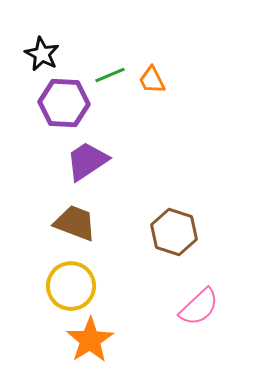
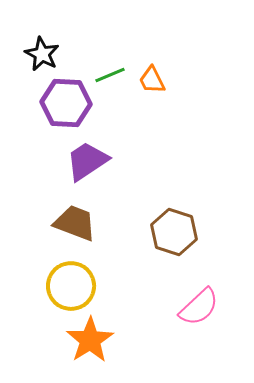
purple hexagon: moved 2 px right
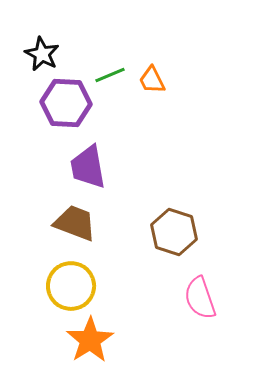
purple trapezoid: moved 1 px right, 6 px down; rotated 66 degrees counterclockwise
pink semicircle: moved 1 px right, 9 px up; rotated 114 degrees clockwise
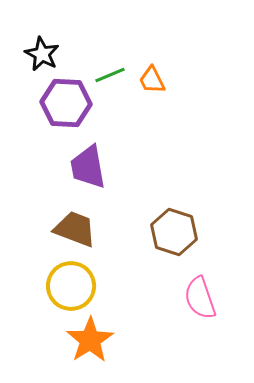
brown trapezoid: moved 6 px down
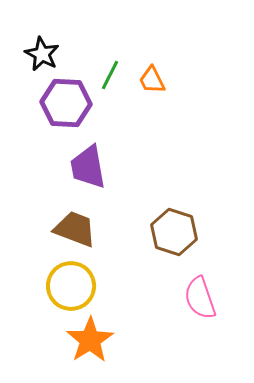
green line: rotated 40 degrees counterclockwise
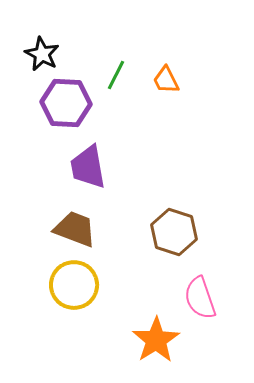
green line: moved 6 px right
orange trapezoid: moved 14 px right
yellow circle: moved 3 px right, 1 px up
orange star: moved 66 px right
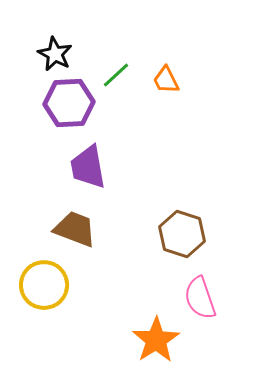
black star: moved 13 px right
green line: rotated 20 degrees clockwise
purple hexagon: moved 3 px right; rotated 6 degrees counterclockwise
brown hexagon: moved 8 px right, 2 px down
yellow circle: moved 30 px left
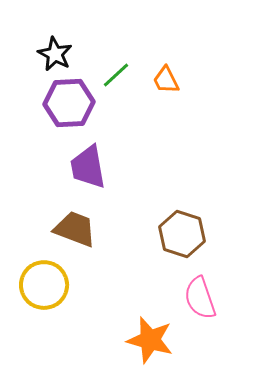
orange star: moved 6 px left; rotated 24 degrees counterclockwise
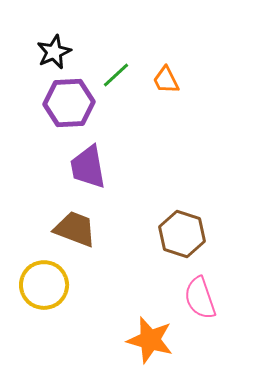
black star: moved 1 px left, 2 px up; rotated 20 degrees clockwise
